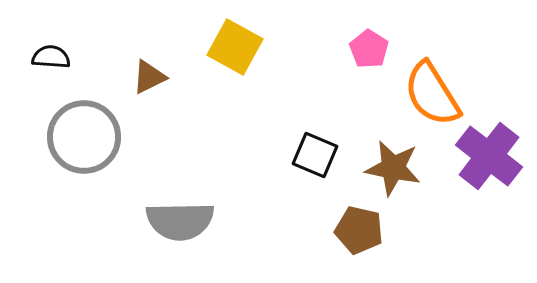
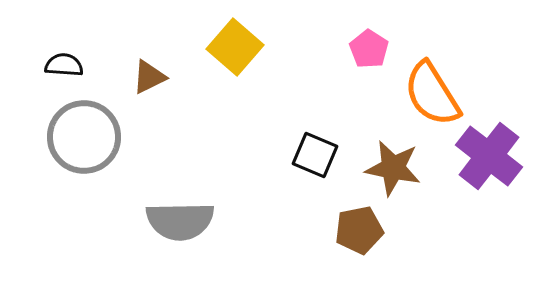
yellow square: rotated 12 degrees clockwise
black semicircle: moved 13 px right, 8 px down
brown pentagon: rotated 24 degrees counterclockwise
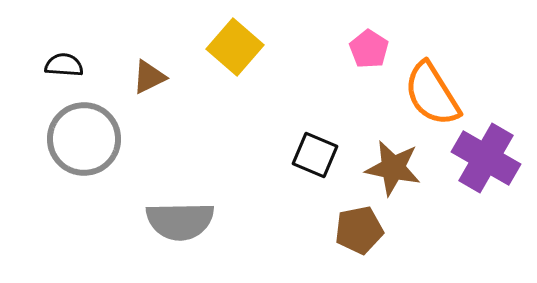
gray circle: moved 2 px down
purple cross: moved 3 px left, 2 px down; rotated 8 degrees counterclockwise
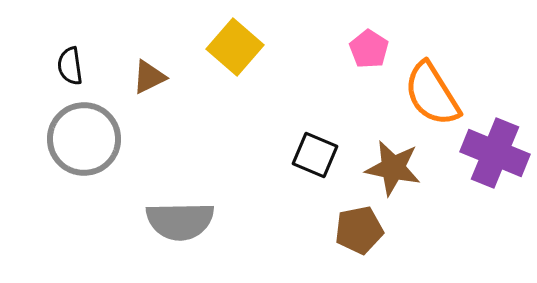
black semicircle: moved 6 px right, 1 px down; rotated 102 degrees counterclockwise
purple cross: moved 9 px right, 5 px up; rotated 8 degrees counterclockwise
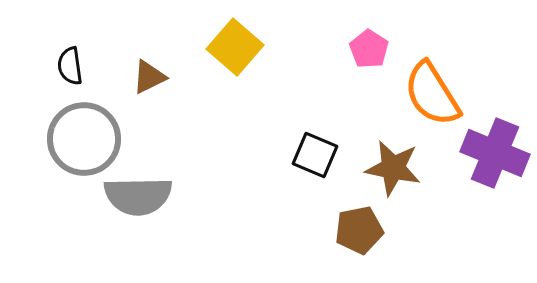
gray semicircle: moved 42 px left, 25 px up
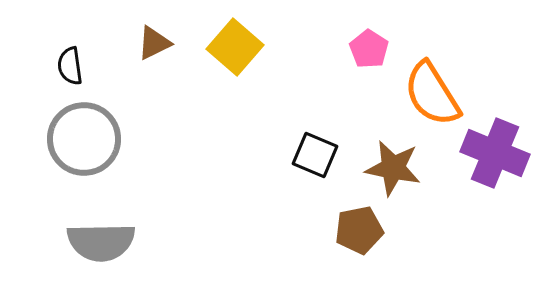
brown triangle: moved 5 px right, 34 px up
gray semicircle: moved 37 px left, 46 px down
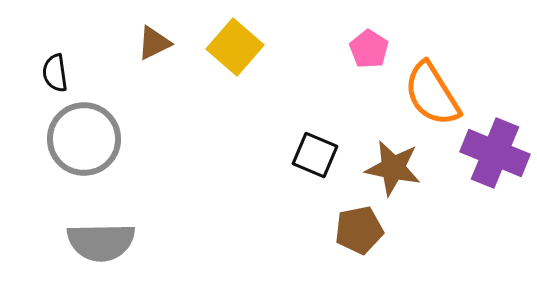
black semicircle: moved 15 px left, 7 px down
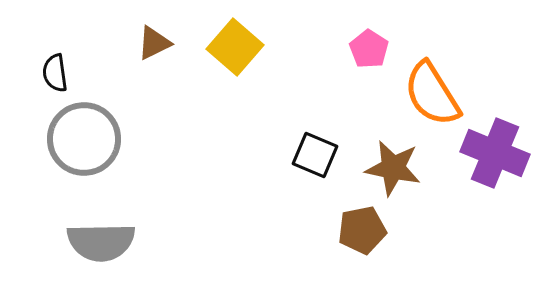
brown pentagon: moved 3 px right
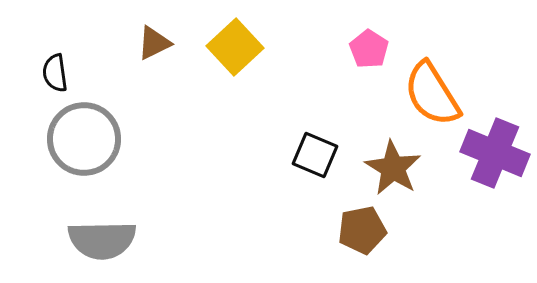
yellow square: rotated 6 degrees clockwise
brown star: rotated 20 degrees clockwise
gray semicircle: moved 1 px right, 2 px up
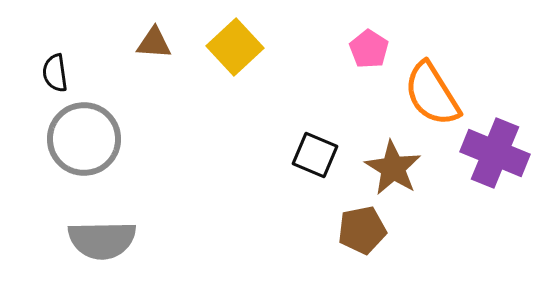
brown triangle: rotated 30 degrees clockwise
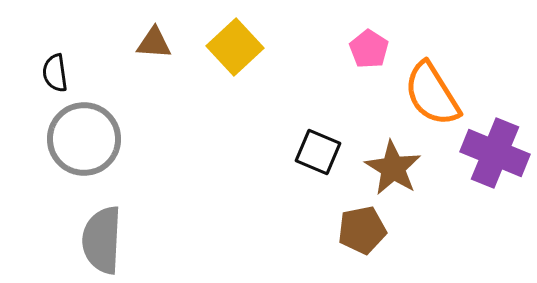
black square: moved 3 px right, 3 px up
gray semicircle: rotated 94 degrees clockwise
